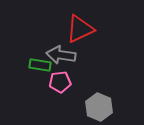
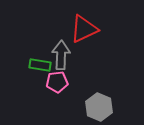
red triangle: moved 4 px right
gray arrow: rotated 84 degrees clockwise
pink pentagon: moved 3 px left
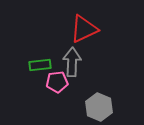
gray arrow: moved 11 px right, 7 px down
green rectangle: rotated 15 degrees counterclockwise
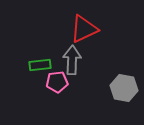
gray arrow: moved 2 px up
gray hexagon: moved 25 px right, 19 px up; rotated 12 degrees counterclockwise
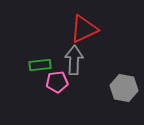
gray arrow: moved 2 px right
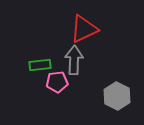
gray hexagon: moved 7 px left, 8 px down; rotated 16 degrees clockwise
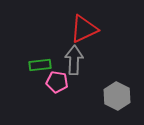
pink pentagon: rotated 15 degrees clockwise
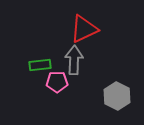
pink pentagon: rotated 10 degrees counterclockwise
